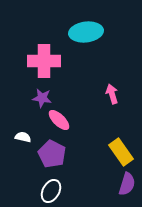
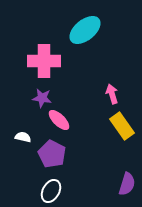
cyan ellipse: moved 1 px left, 2 px up; rotated 32 degrees counterclockwise
yellow rectangle: moved 1 px right, 26 px up
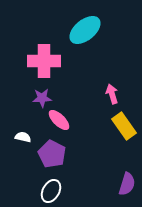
purple star: rotated 12 degrees counterclockwise
yellow rectangle: moved 2 px right
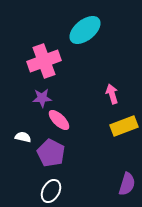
pink cross: rotated 20 degrees counterclockwise
yellow rectangle: rotated 76 degrees counterclockwise
purple pentagon: moved 1 px left, 1 px up
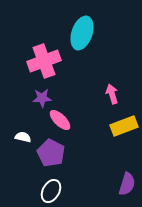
cyan ellipse: moved 3 px left, 3 px down; rotated 32 degrees counterclockwise
pink ellipse: moved 1 px right
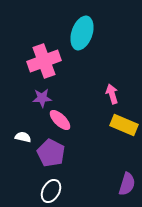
yellow rectangle: moved 1 px up; rotated 44 degrees clockwise
